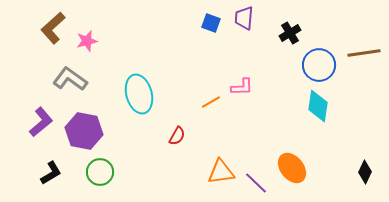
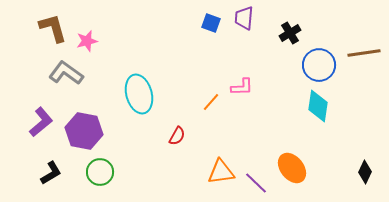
brown L-shape: rotated 116 degrees clockwise
gray L-shape: moved 4 px left, 6 px up
orange line: rotated 18 degrees counterclockwise
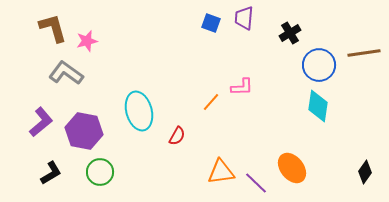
cyan ellipse: moved 17 px down
black diamond: rotated 10 degrees clockwise
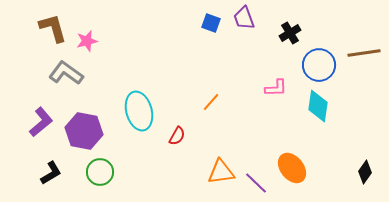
purple trapezoid: rotated 25 degrees counterclockwise
pink L-shape: moved 34 px right, 1 px down
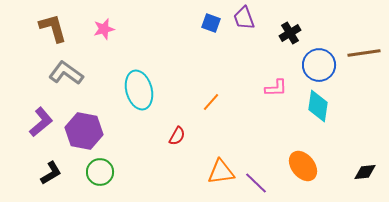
pink star: moved 17 px right, 12 px up
cyan ellipse: moved 21 px up
orange ellipse: moved 11 px right, 2 px up
black diamond: rotated 50 degrees clockwise
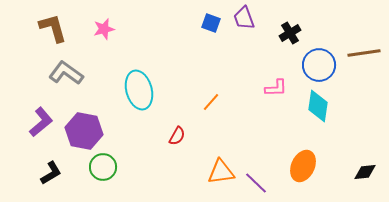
orange ellipse: rotated 64 degrees clockwise
green circle: moved 3 px right, 5 px up
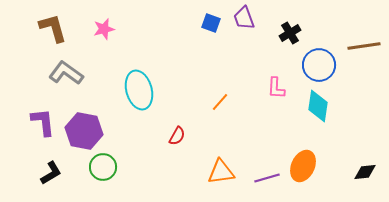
brown line: moved 7 px up
pink L-shape: rotated 95 degrees clockwise
orange line: moved 9 px right
purple L-shape: moved 2 px right; rotated 56 degrees counterclockwise
purple line: moved 11 px right, 5 px up; rotated 60 degrees counterclockwise
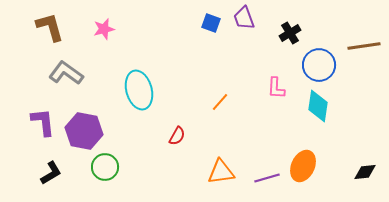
brown L-shape: moved 3 px left, 1 px up
green circle: moved 2 px right
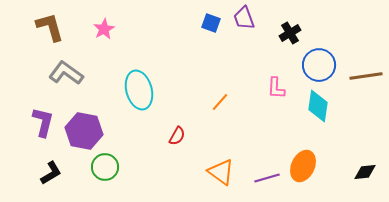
pink star: rotated 15 degrees counterclockwise
brown line: moved 2 px right, 30 px down
purple L-shape: rotated 20 degrees clockwise
orange triangle: rotated 44 degrees clockwise
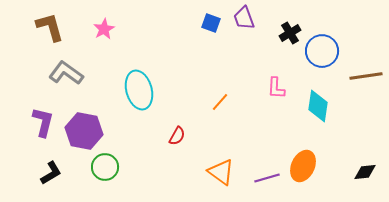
blue circle: moved 3 px right, 14 px up
